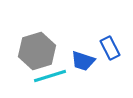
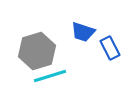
blue trapezoid: moved 29 px up
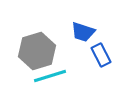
blue rectangle: moved 9 px left, 7 px down
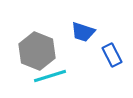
gray hexagon: rotated 21 degrees counterclockwise
blue rectangle: moved 11 px right
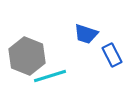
blue trapezoid: moved 3 px right, 2 px down
gray hexagon: moved 10 px left, 5 px down
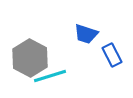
gray hexagon: moved 3 px right, 2 px down; rotated 6 degrees clockwise
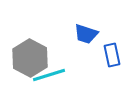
blue rectangle: rotated 15 degrees clockwise
cyan line: moved 1 px left, 1 px up
